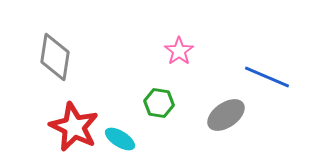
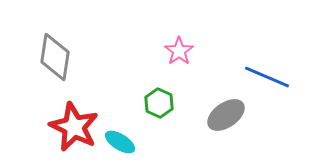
green hexagon: rotated 16 degrees clockwise
cyan ellipse: moved 3 px down
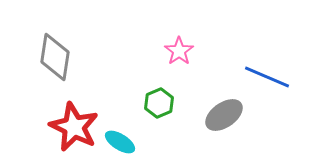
green hexagon: rotated 12 degrees clockwise
gray ellipse: moved 2 px left
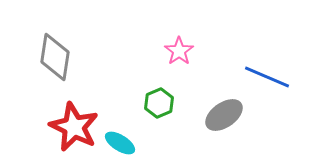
cyan ellipse: moved 1 px down
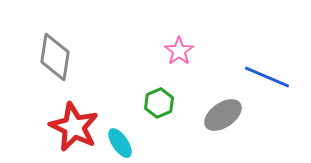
gray ellipse: moved 1 px left
cyan ellipse: rotated 24 degrees clockwise
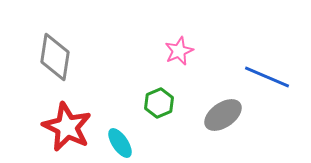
pink star: rotated 12 degrees clockwise
red star: moved 7 px left
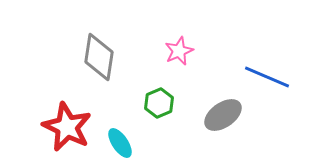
gray diamond: moved 44 px right
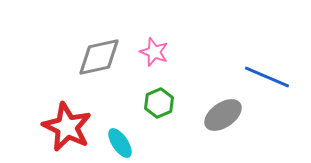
pink star: moved 25 px left, 1 px down; rotated 28 degrees counterclockwise
gray diamond: rotated 69 degrees clockwise
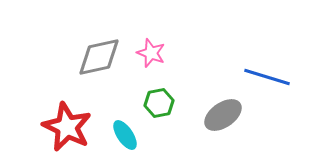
pink star: moved 3 px left, 1 px down
blue line: rotated 6 degrees counterclockwise
green hexagon: rotated 12 degrees clockwise
cyan ellipse: moved 5 px right, 8 px up
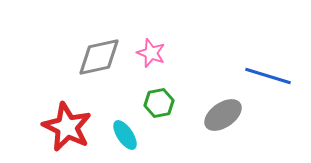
blue line: moved 1 px right, 1 px up
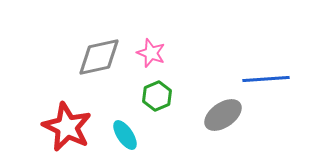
blue line: moved 2 px left, 3 px down; rotated 21 degrees counterclockwise
green hexagon: moved 2 px left, 7 px up; rotated 12 degrees counterclockwise
